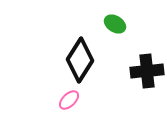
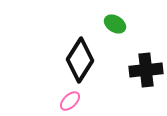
black cross: moved 1 px left, 1 px up
pink ellipse: moved 1 px right, 1 px down
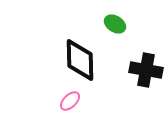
black diamond: rotated 33 degrees counterclockwise
black cross: rotated 16 degrees clockwise
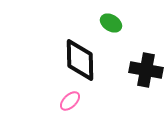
green ellipse: moved 4 px left, 1 px up
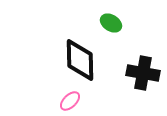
black cross: moved 3 px left, 3 px down
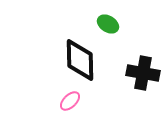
green ellipse: moved 3 px left, 1 px down
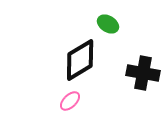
black diamond: rotated 60 degrees clockwise
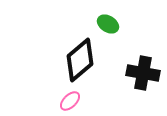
black diamond: rotated 9 degrees counterclockwise
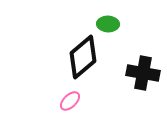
green ellipse: rotated 30 degrees counterclockwise
black diamond: moved 3 px right, 3 px up
